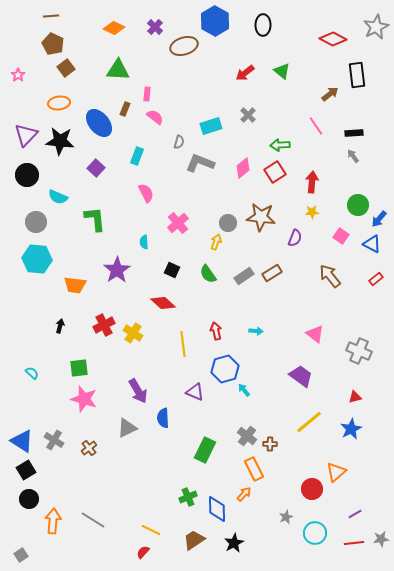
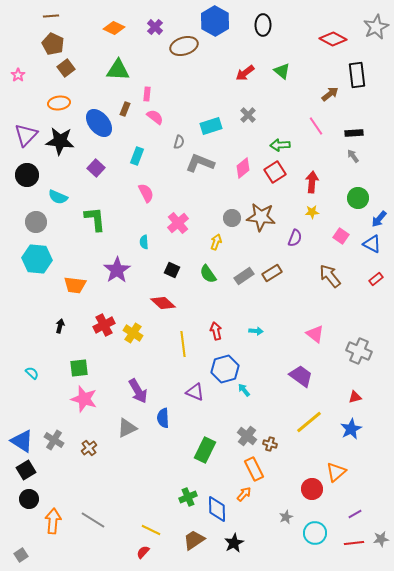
green circle at (358, 205): moved 7 px up
gray circle at (228, 223): moved 4 px right, 5 px up
brown cross at (270, 444): rotated 16 degrees clockwise
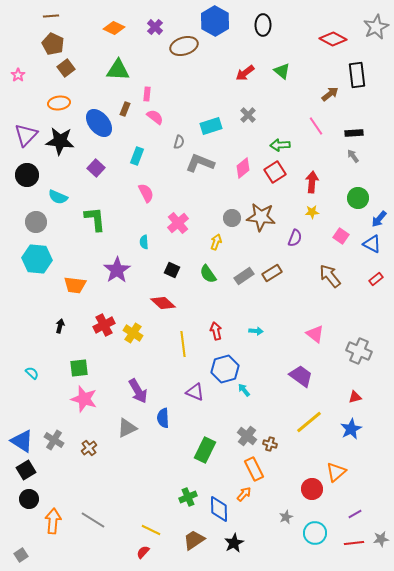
blue diamond at (217, 509): moved 2 px right
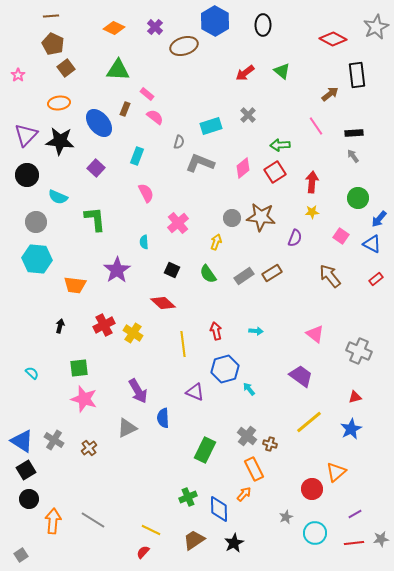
pink rectangle at (147, 94): rotated 56 degrees counterclockwise
cyan arrow at (244, 390): moved 5 px right, 1 px up
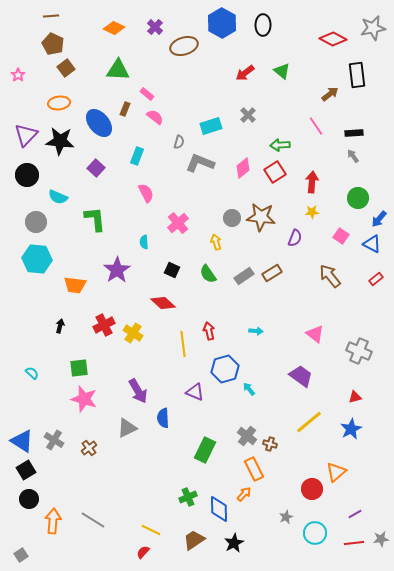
blue hexagon at (215, 21): moved 7 px right, 2 px down
gray star at (376, 27): moved 3 px left, 1 px down; rotated 15 degrees clockwise
yellow arrow at (216, 242): rotated 35 degrees counterclockwise
red arrow at (216, 331): moved 7 px left
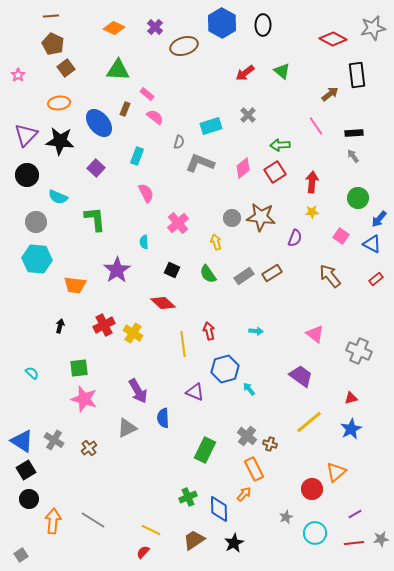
red triangle at (355, 397): moved 4 px left, 1 px down
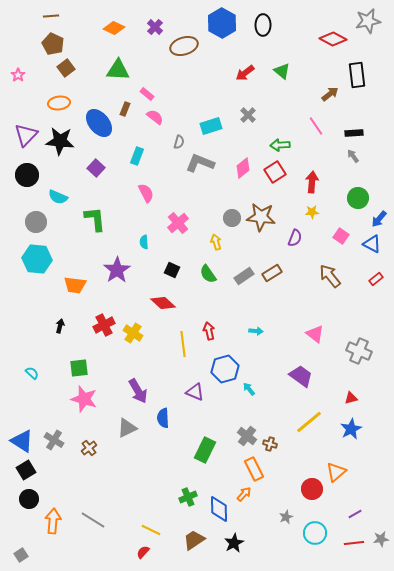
gray star at (373, 28): moved 5 px left, 7 px up
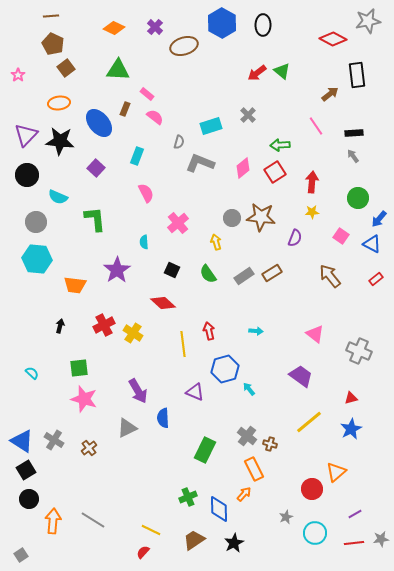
red arrow at (245, 73): moved 12 px right
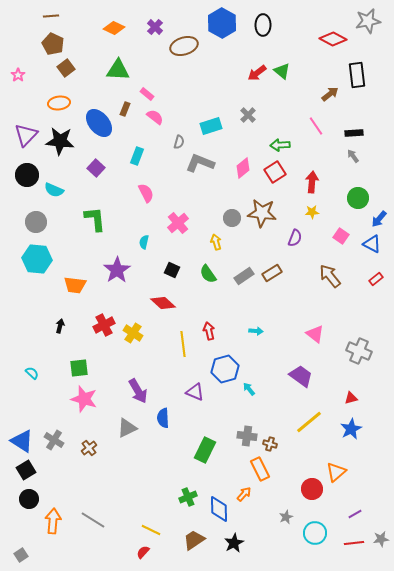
cyan semicircle at (58, 197): moved 4 px left, 7 px up
brown star at (261, 217): moved 1 px right, 4 px up
cyan semicircle at (144, 242): rotated 16 degrees clockwise
gray cross at (247, 436): rotated 30 degrees counterclockwise
orange rectangle at (254, 469): moved 6 px right
